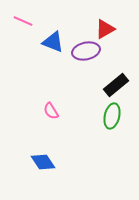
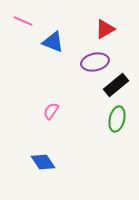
purple ellipse: moved 9 px right, 11 px down
pink semicircle: rotated 66 degrees clockwise
green ellipse: moved 5 px right, 3 px down
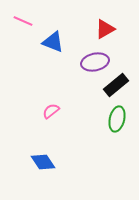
pink semicircle: rotated 18 degrees clockwise
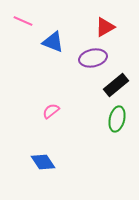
red triangle: moved 2 px up
purple ellipse: moved 2 px left, 4 px up
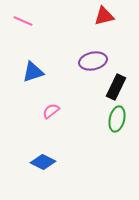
red triangle: moved 1 px left, 11 px up; rotated 15 degrees clockwise
blue triangle: moved 20 px left, 30 px down; rotated 40 degrees counterclockwise
purple ellipse: moved 3 px down
black rectangle: moved 2 px down; rotated 25 degrees counterclockwise
blue diamond: rotated 30 degrees counterclockwise
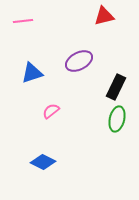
pink line: rotated 30 degrees counterclockwise
purple ellipse: moved 14 px left; rotated 16 degrees counterclockwise
blue triangle: moved 1 px left, 1 px down
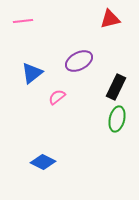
red triangle: moved 6 px right, 3 px down
blue triangle: rotated 20 degrees counterclockwise
pink semicircle: moved 6 px right, 14 px up
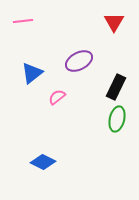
red triangle: moved 4 px right, 3 px down; rotated 45 degrees counterclockwise
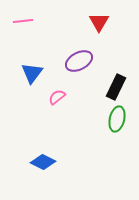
red triangle: moved 15 px left
blue triangle: rotated 15 degrees counterclockwise
